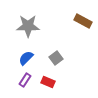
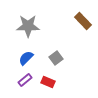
brown rectangle: rotated 18 degrees clockwise
purple rectangle: rotated 16 degrees clockwise
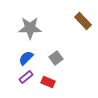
gray star: moved 2 px right, 2 px down
purple rectangle: moved 1 px right, 3 px up
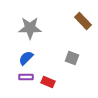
gray square: moved 16 px right; rotated 32 degrees counterclockwise
purple rectangle: rotated 40 degrees clockwise
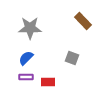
red rectangle: rotated 24 degrees counterclockwise
